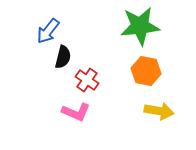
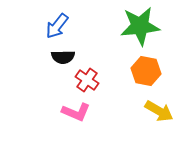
blue arrow: moved 9 px right, 5 px up
black semicircle: rotated 75 degrees clockwise
yellow arrow: rotated 20 degrees clockwise
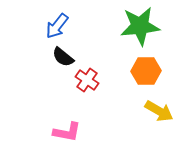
black semicircle: rotated 40 degrees clockwise
orange hexagon: rotated 12 degrees counterclockwise
pink L-shape: moved 9 px left, 20 px down; rotated 12 degrees counterclockwise
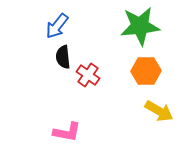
black semicircle: rotated 45 degrees clockwise
red cross: moved 1 px right, 5 px up
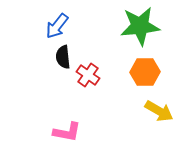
orange hexagon: moved 1 px left, 1 px down
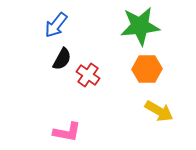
blue arrow: moved 1 px left, 1 px up
black semicircle: moved 1 px left, 2 px down; rotated 145 degrees counterclockwise
orange hexagon: moved 2 px right, 3 px up
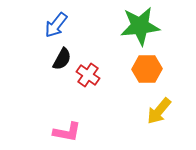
yellow arrow: rotated 100 degrees clockwise
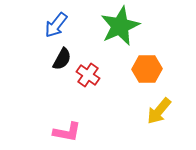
green star: moved 20 px left; rotated 18 degrees counterclockwise
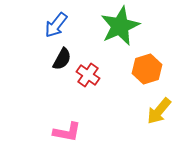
orange hexagon: rotated 16 degrees counterclockwise
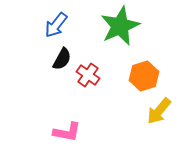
orange hexagon: moved 3 px left, 7 px down
